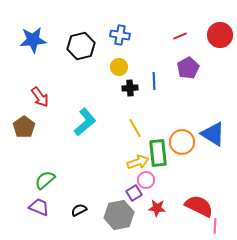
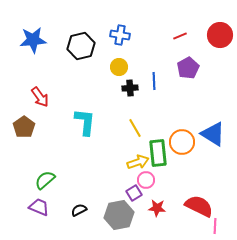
cyan L-shape: rotated 44 degrees counterclockwise
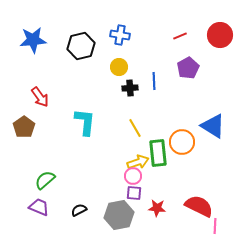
blue triangle: moved 8 px up
pink circle: moved 13 px left, 4 px up
purple square: rotated 35 degrees clockwise
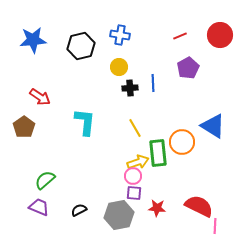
blue line: moved 1 px left, 2 px down
red arrow: rotated 20 degrees counterclockwise
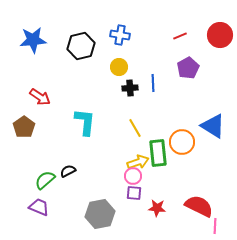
black semicircle: moved 11 px left, 39 px up
gray hexagon: moved 19 px left, 1 px up
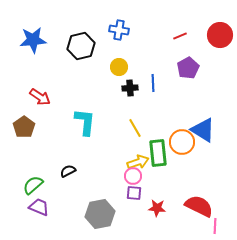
blue cross: moved 1 px left, 5 px up
blue triangle: moved 10 px left, 4 px down
green semicircle: moved 12 px left, 5 px down
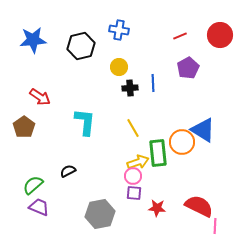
yellow line: moved 2 px left
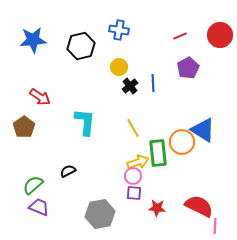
black cross: moved 2 px up; rotated 35 degrees counterclockwise
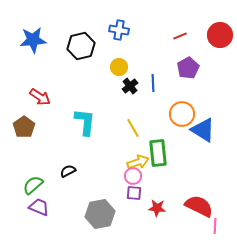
orange circle: moved 28 px up
